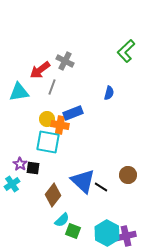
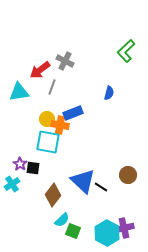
purple cross: moved 2 px left, 8 px up
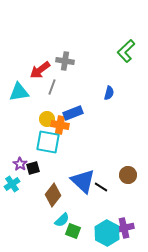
gray cross: rotated 18 degrees counterclockwise
black square: rotated 24 degrees counterclockwise
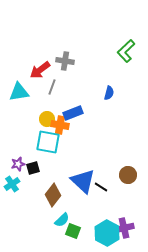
purple star: moved 2 px left; rotated 24 degrees clockwise
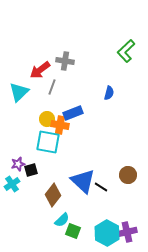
cyan triangle: rotated 35 degrees counterclockwise
black square: moved 2 px left, 2 px down
purple cross: moved 3 px right, 4 px down
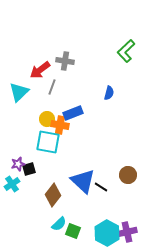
black square: moved 2 px left, 1 px up
cyan semicircle: moved 3 px left, 4 px down
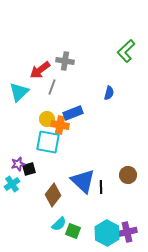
black line: rotated 56 degrees clockwise
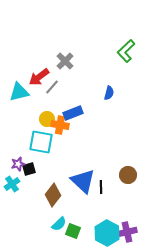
gray cross: rotated 36 degrees clockwise
red arrow: moved 1 px left, 7 px down
gray line: rotated 21 degrees clockwise
cyan triangle: rotated 30 degrees clockwise
cyan square: moved 7 px left
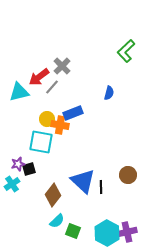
gray cross: moved 3 px left, 5 px down
cyan semicircle: moved 2 px left, 3 px up
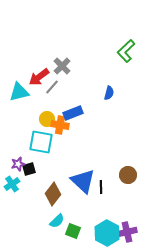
brown diamond: moved 1 px up
